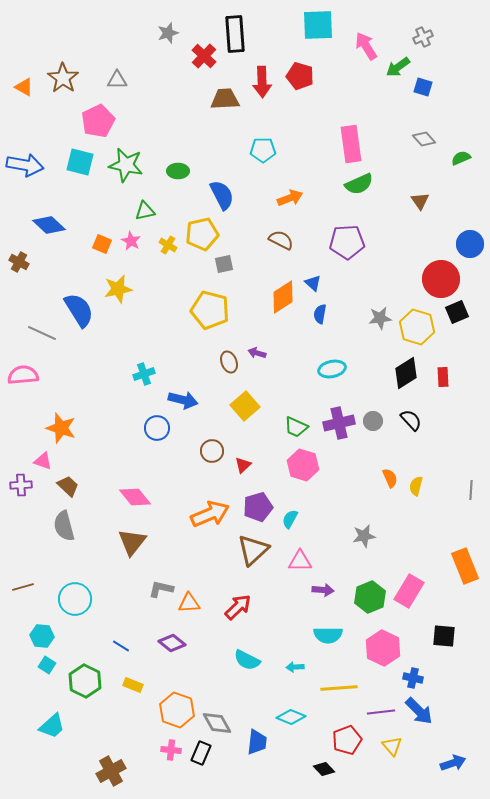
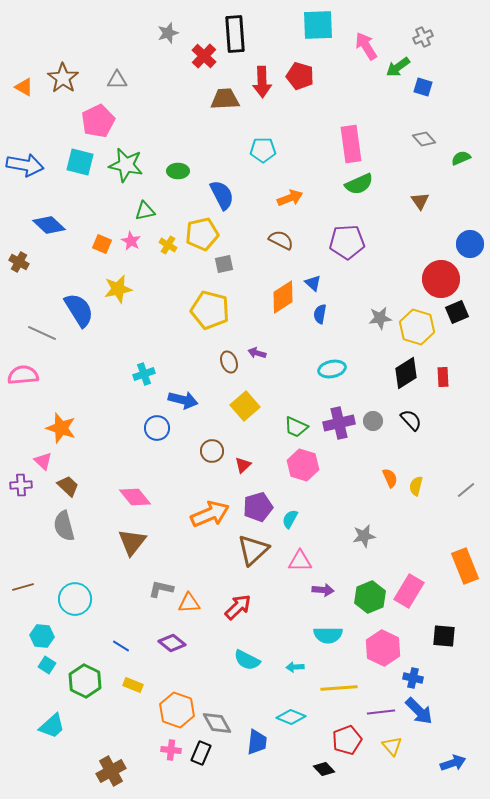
pink triangle at (43, 461): rotated 24 degrees clockwise
gray line at (471, 490): moved 5 px left; rotated 48 degrees clockwise
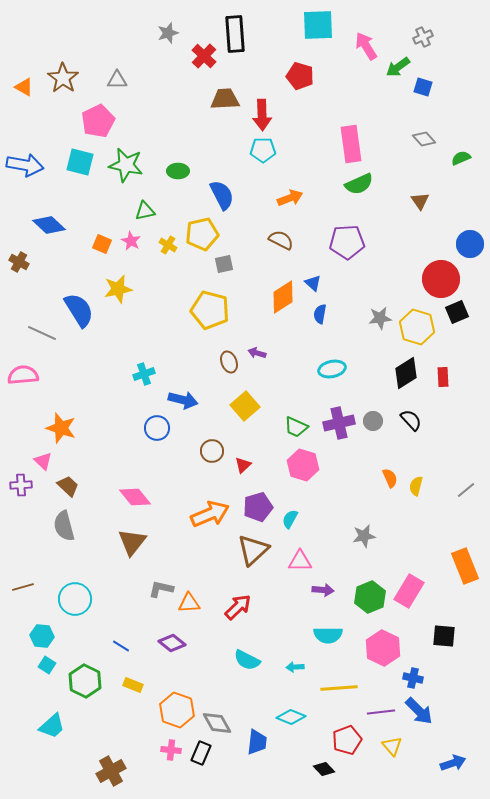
red arrow at (262, 82): moved 33 px down
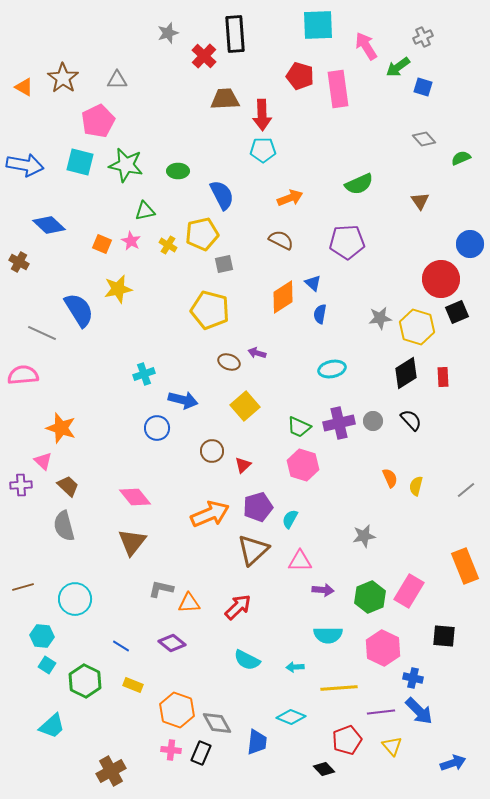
pink rectangle at (351, 144): moved 13 px left, 55 px up
brown ellipse at (229, 362): rotated 50 degrees counterclockwise
green trapezoid at (296, 427): moved 3 px right
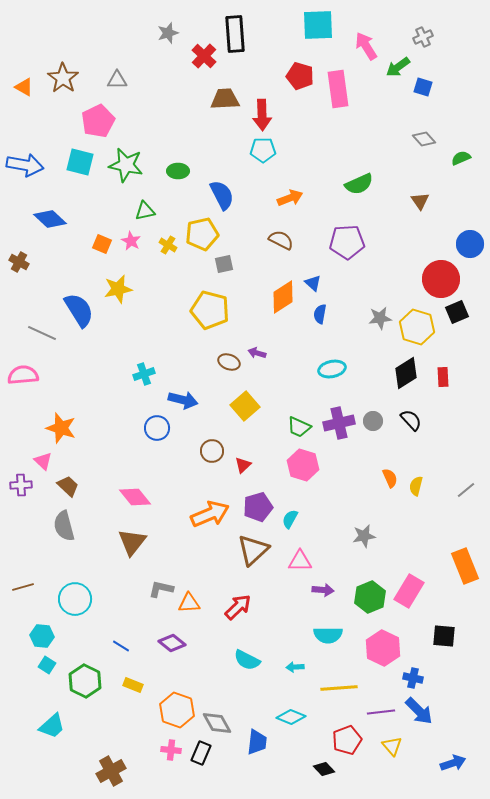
blue diamond at (49, 225): moved 1 px right, 6 px up
